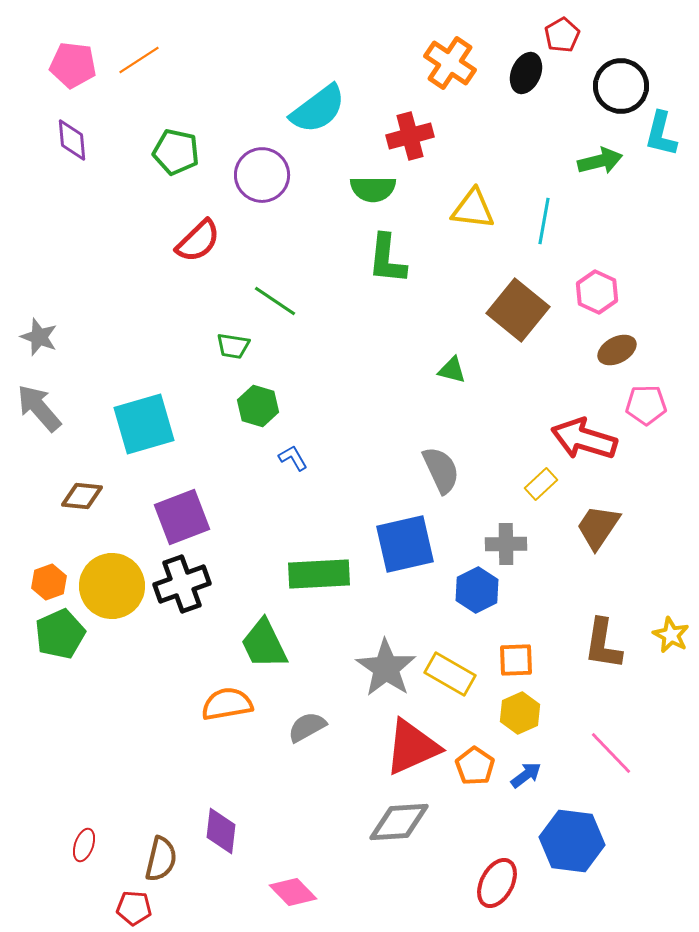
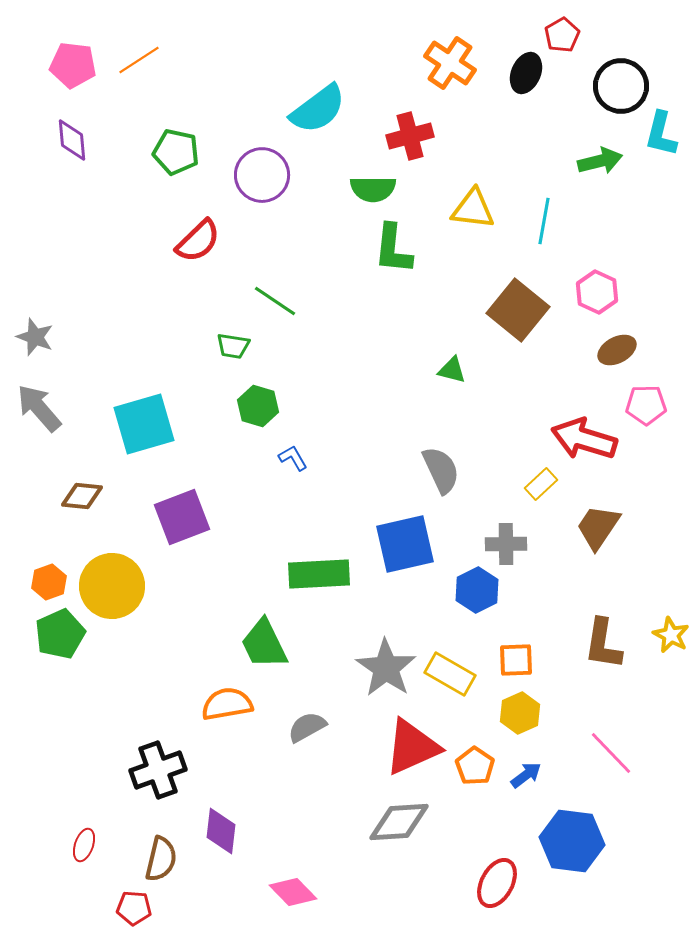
green L-shape at (387, 259): moved 6 px right, 10 px up
gray star at (39, 337): moved 4 px left
black cross at (182, 584): moved 24 px left, 186 px down
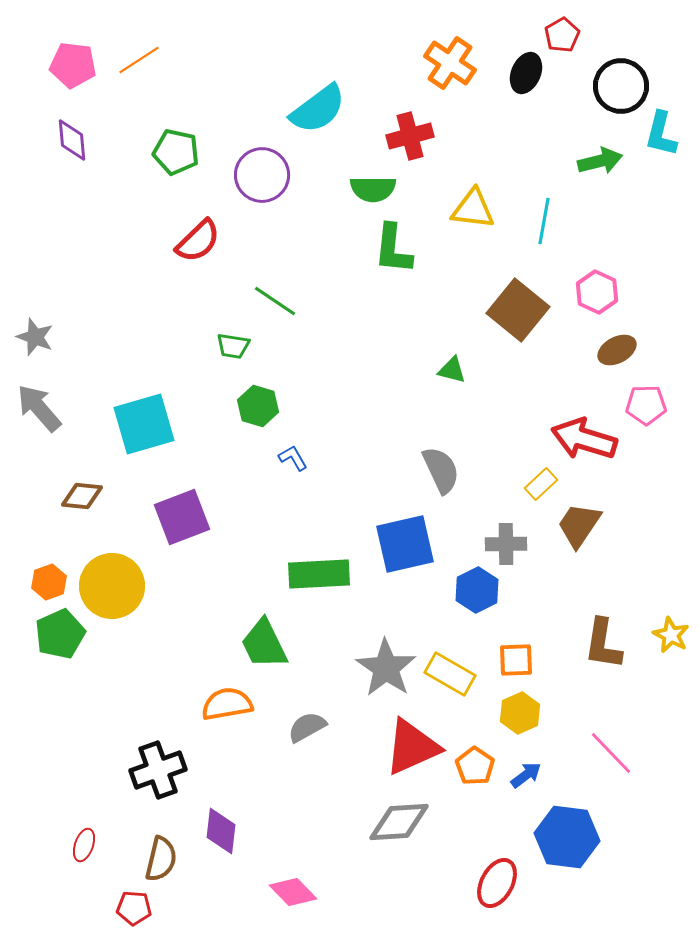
brown trapezoid at (598, 527): moved 19 px left, 2 px up
blue hexagon at (572, 841): moved 5 px left, 4 px up
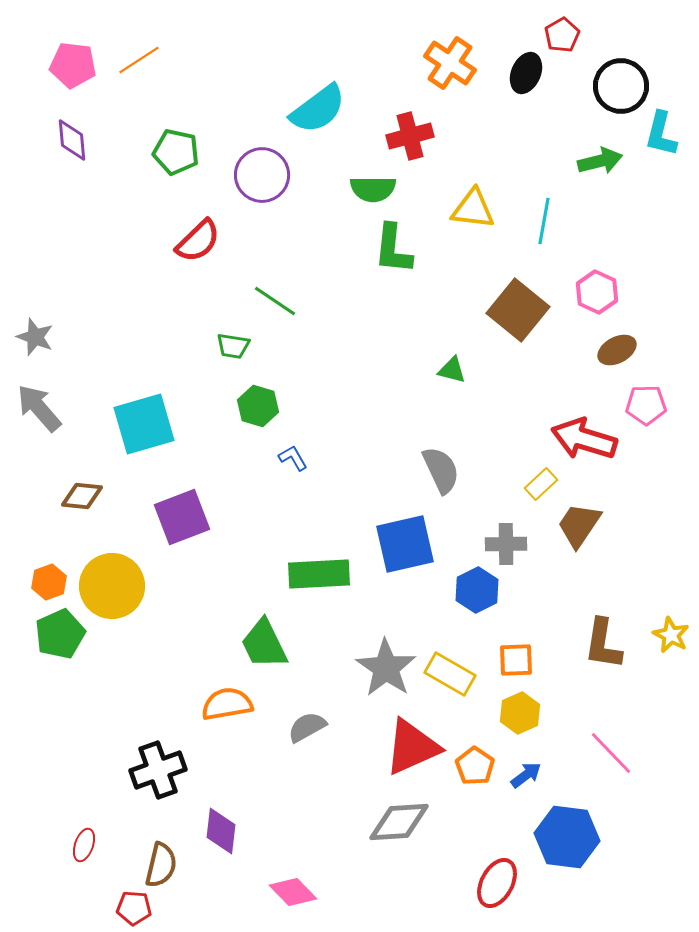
brown semicircle at (161, 859): moved 6 px down
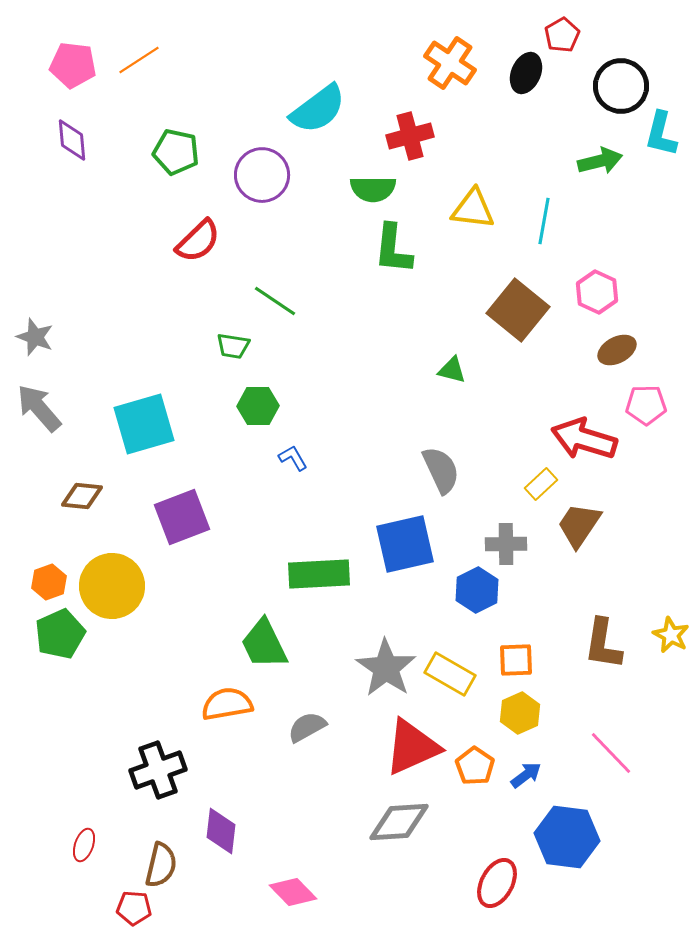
green hexagon at (258, 406): rotated 18 degrees counterclockwise
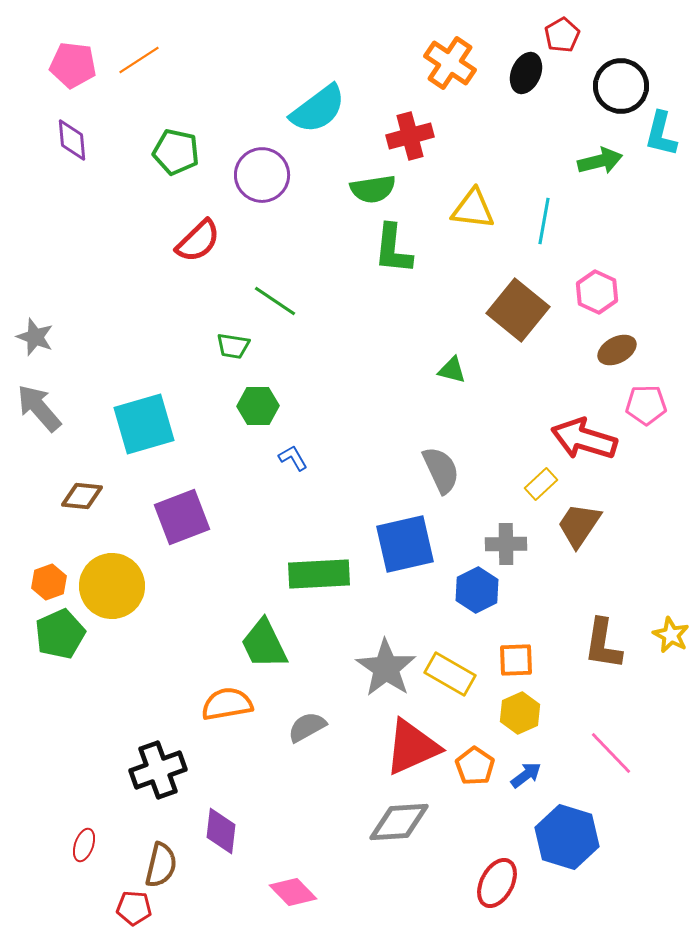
green semicircle at (373, 189): rotated 9 degrees counterclockwise
blue hexagon at (567, 837): rotated 10 degrees clockwise
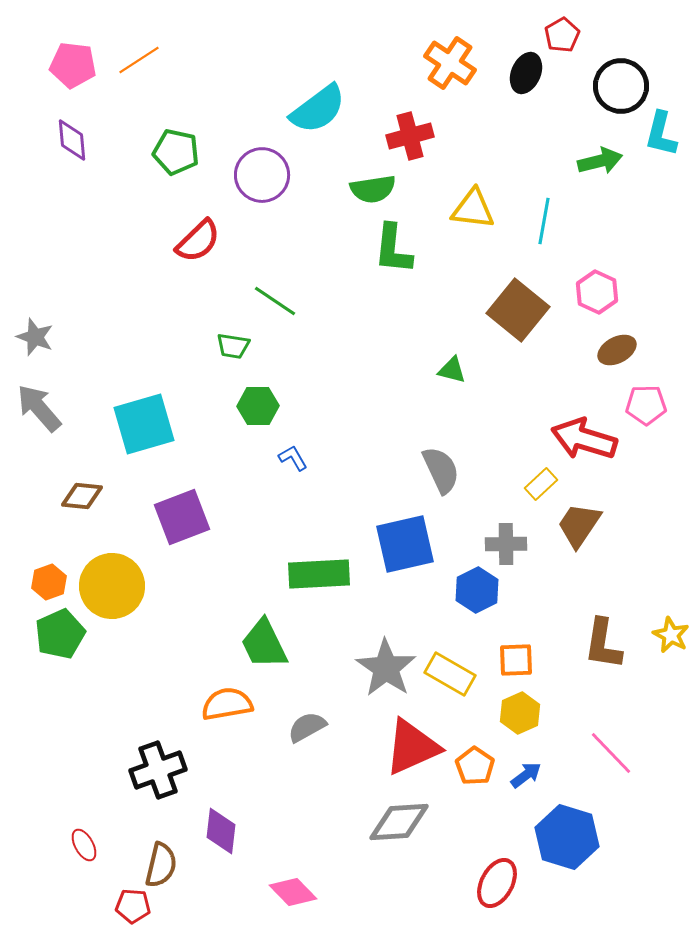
red ellipse at (84, 845): rotated 48 degrees counterclockwise
red pentagon at (134, 908): moved 1 px left, 2 px up
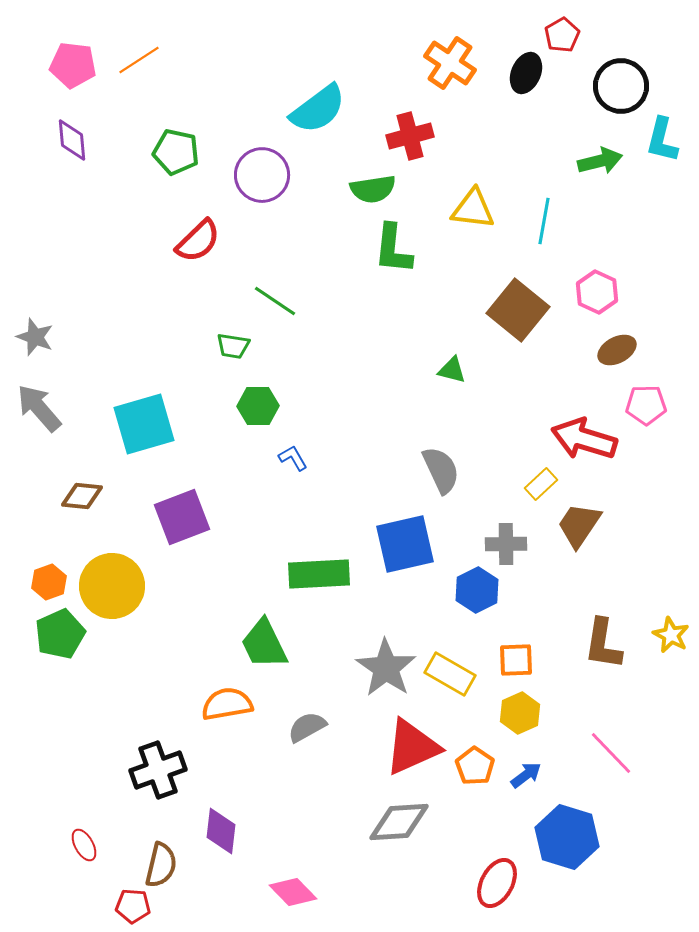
cyan L-shape at (661, 134): moved 1 px right, 6 px down
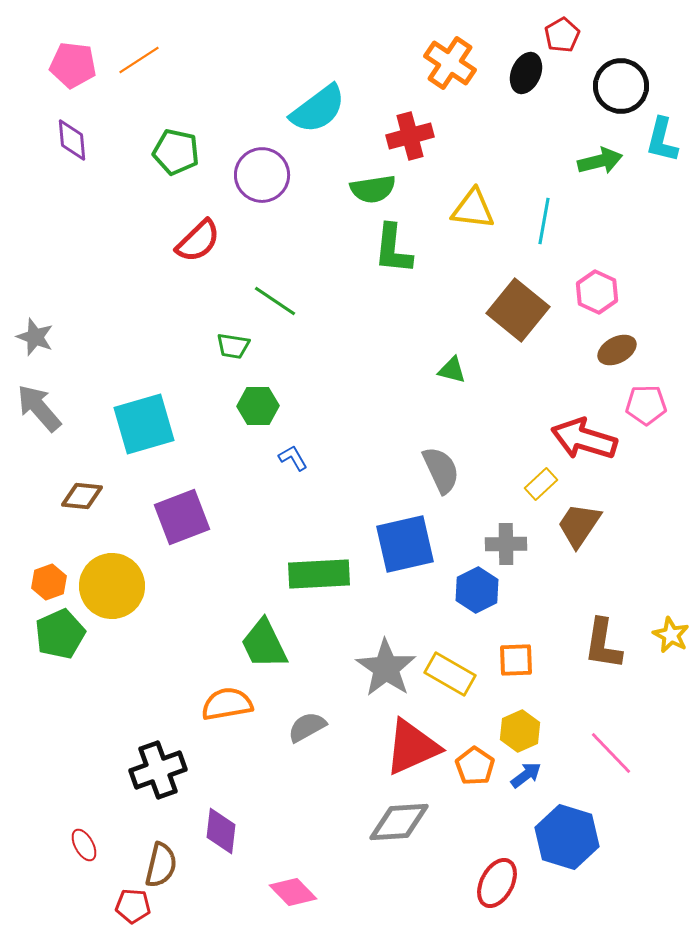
yellow hexagon at (520, 713): moved 18 px down
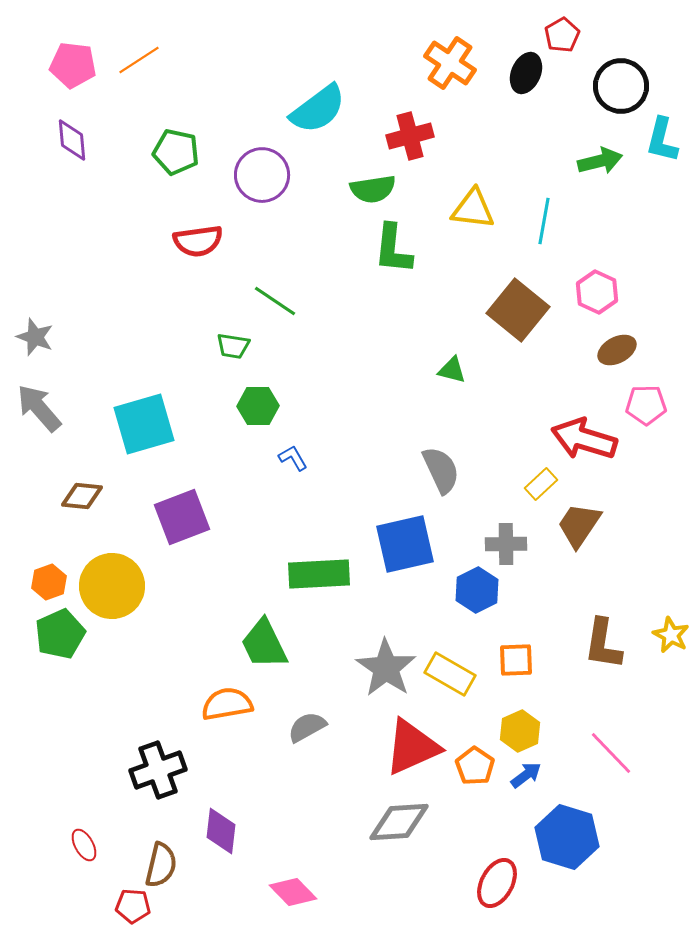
red semicircle at (198, 241): rotated 36 degrees clockwise
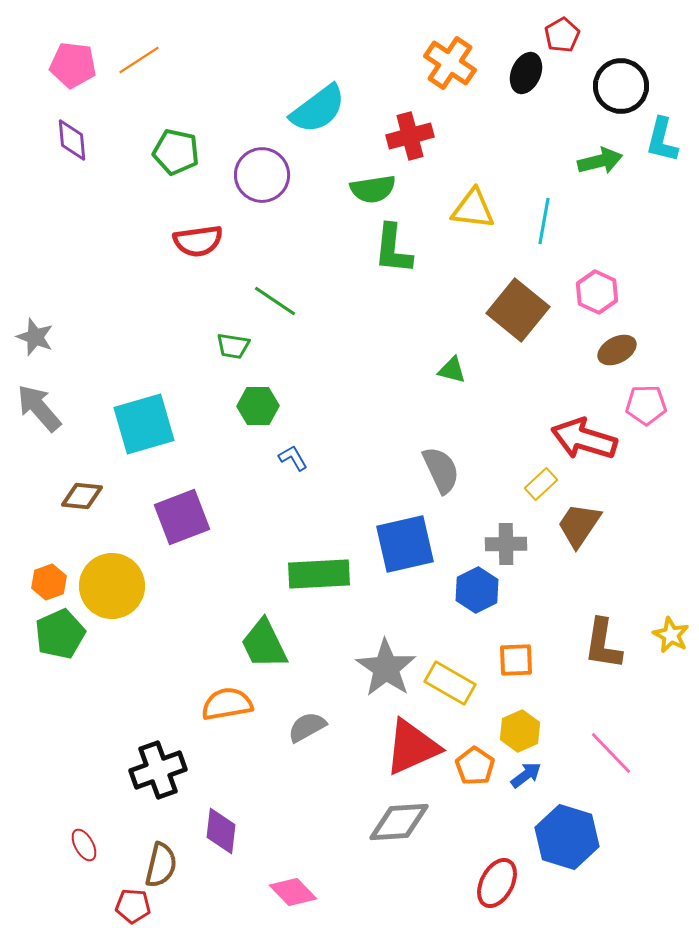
yellow rectangle at (450, 674): moved 9 px down
